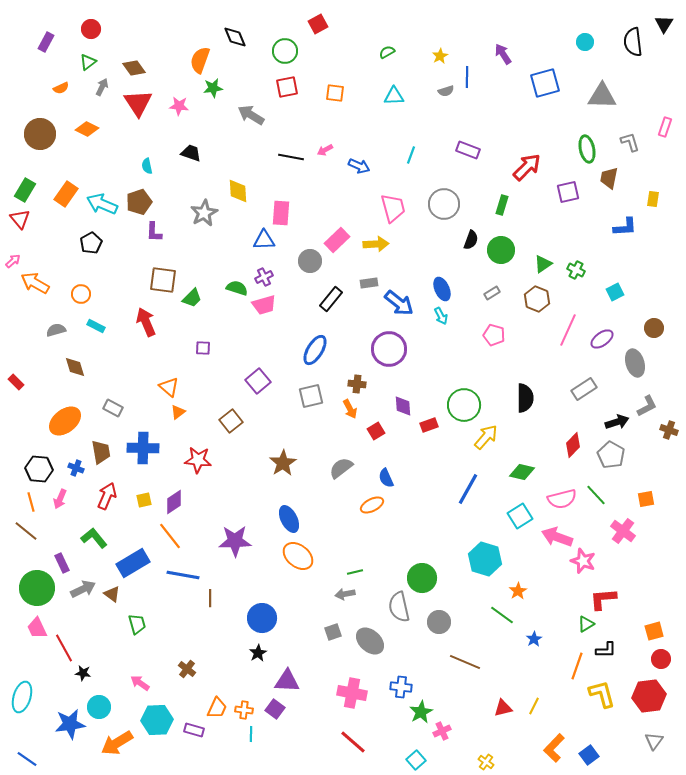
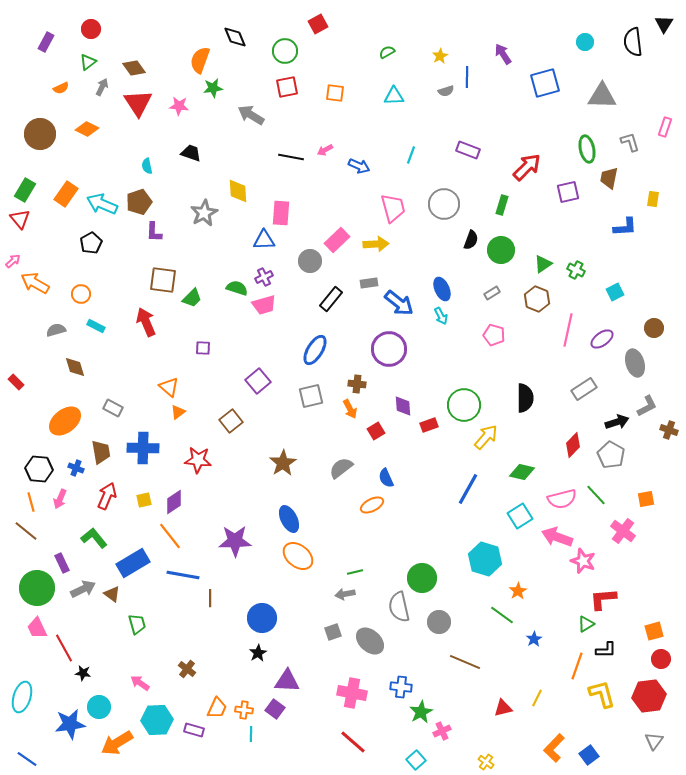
pink line at (568, 330): rotated 12 degrees counterclockwise
yellow line at (534, 706): moved 3 px right, 8 px up
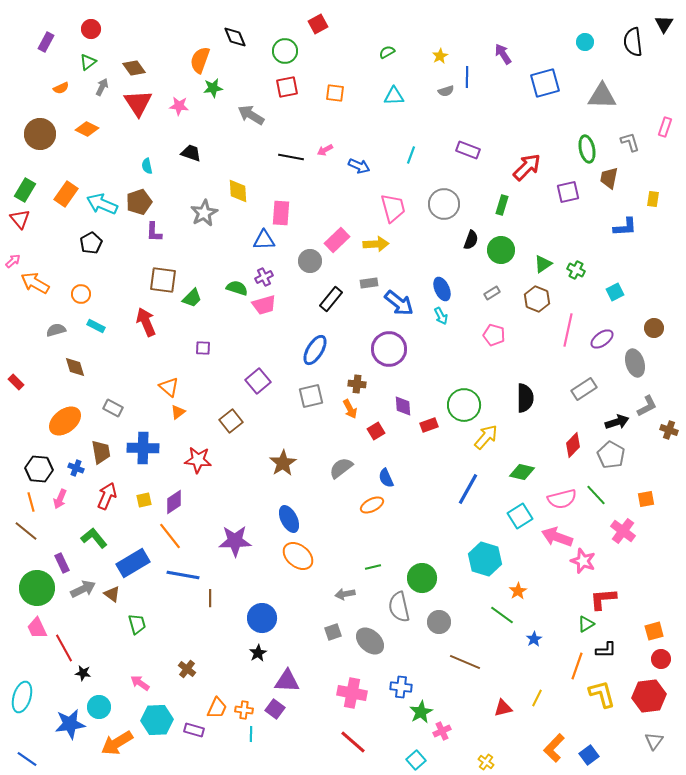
green line at (355, 572): moved 18 px right, 5 px up
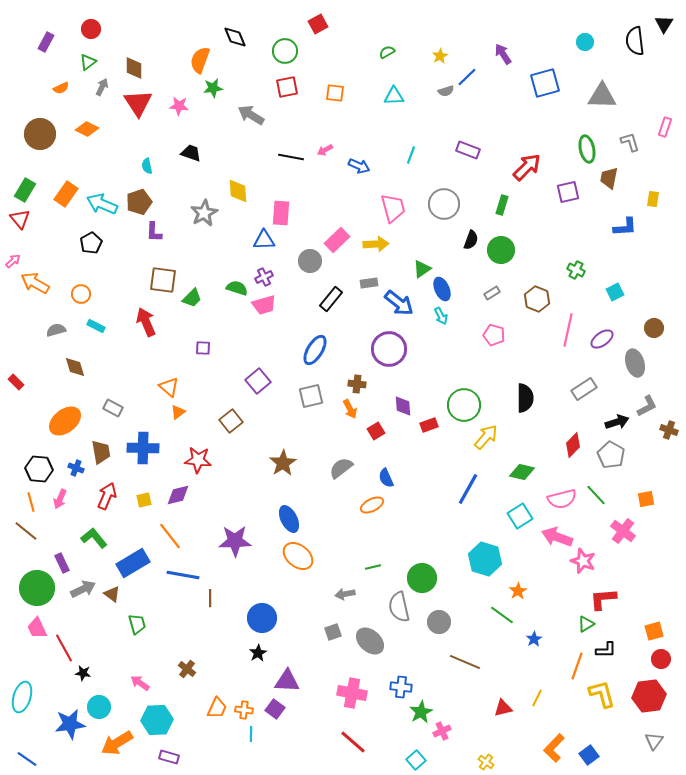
black semicircle at (633, 42): moved 2 px right, 1 px up
brown diamond at (134, 68): rotated 35 degrees clockwise
blue line at (467, 77): rotated 45 degrees clockwise
green triangle at (543, 264): moved 121 px left, 5 px down
purple diamond at (174, 502): moved 4 px right, 7 px up; rotated 20 degrees clockwise
purple rectangle at (194, 730): moved 25 px left, 27 px down
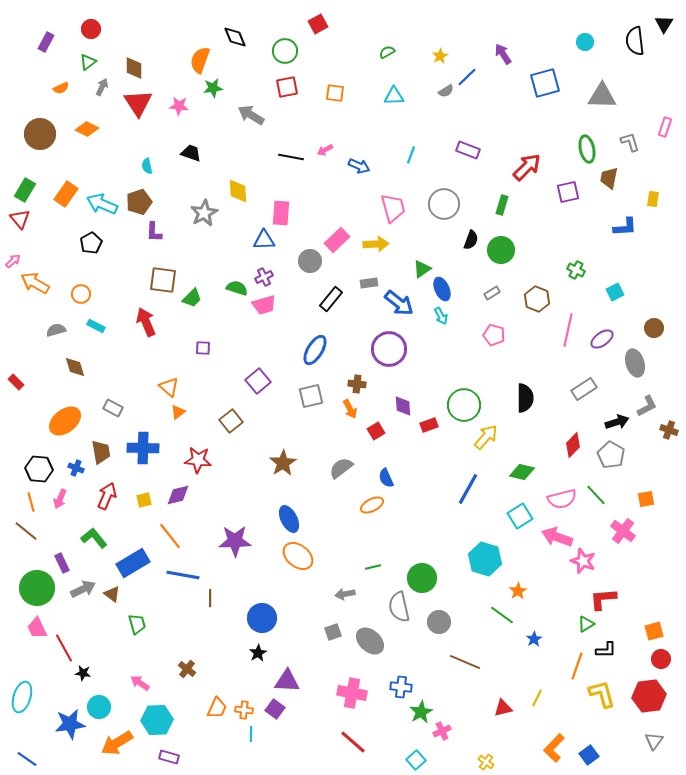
gray semicircle at (446, 91): rotated 14 degrees counterclockwise
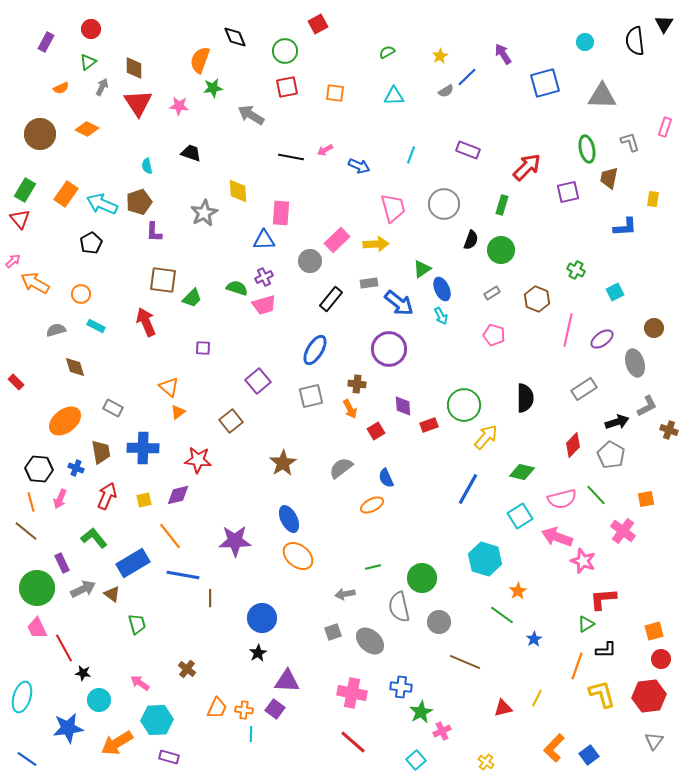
cyan circle at (99, 707): moved 7 px up
blue star at (70, 724): moved 2 px left, 4 px down
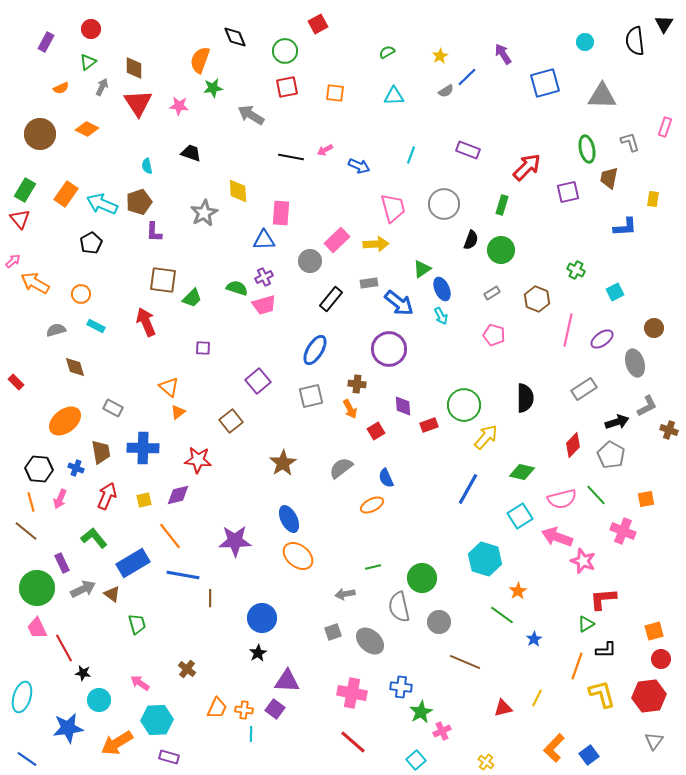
pink cross at (623, 531): rotated 15 degrees counterclockwise
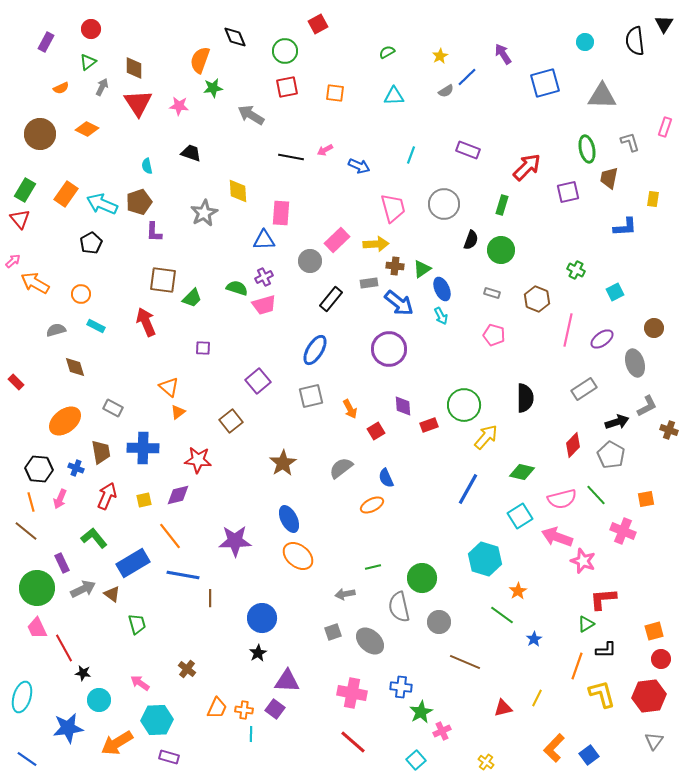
gray rectangle at (492, 293): rotated 49 degrees clockwise
brown cross at (357, 384): moved 38 px right, 118 px up
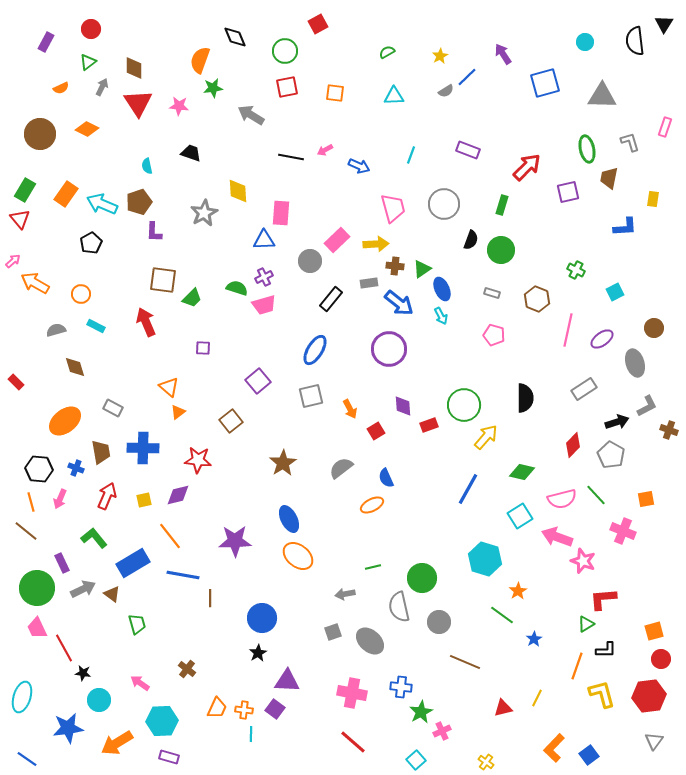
cyan hexagon at (157, 720): moved 5 px right, 1 px down
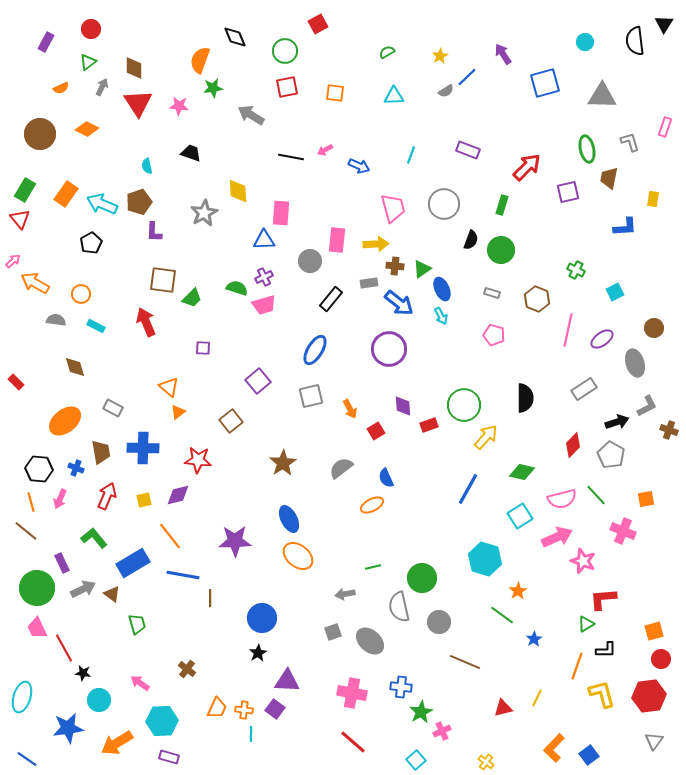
pink rectangle at (337, 240): rotated 40 degrees counterclockwise
gray semicircle at (56, 330): moved 10 px up; rotated 24 degrees clockwise
pink arrow at (557, 537): rotated 136 degrees clockwise
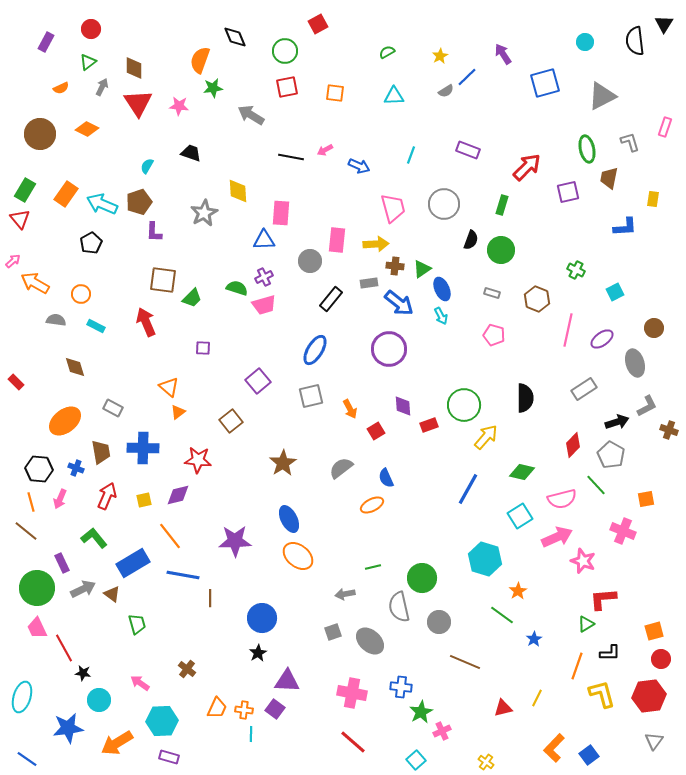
gray triangle at (602, 96): rotated 28 degrees counterclockwise
cyan semicircle at (147, 166): rotated 42 degrees clockwise
green line at (596, 495): moved 10 px up
black L-shape at (606, 650): moved 4 px right, 3 px down
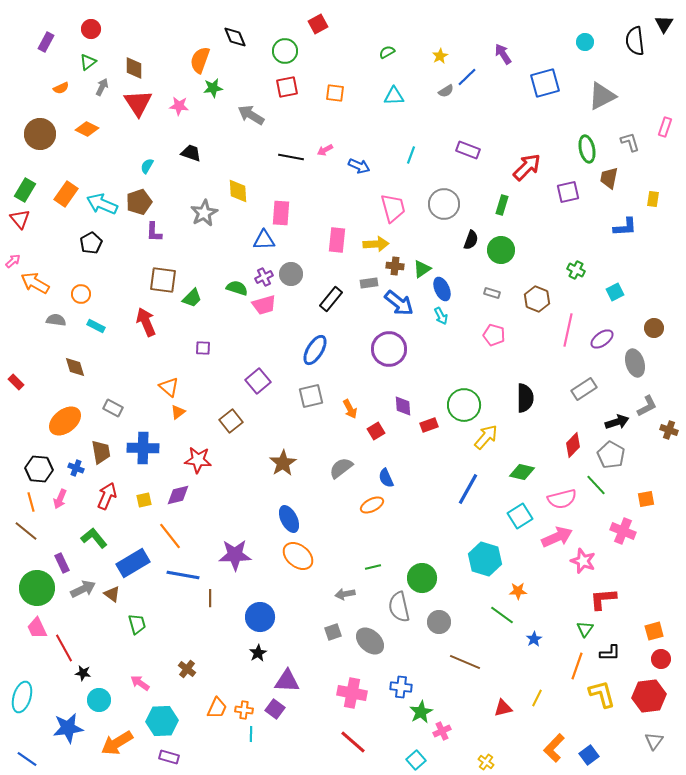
gray circle at (310, 261): moved 19 px left, 13 px down
purple star at (235, 541): moved 14 px down
orange star at (518, 591): rotated 30 degrees clockwise
blue circle at (262, 618): moved 2 px left, 1 px up
green triangle at (586, 624): moved 1 px left, 5 px down; rotated 24 degrees counterclockwise
